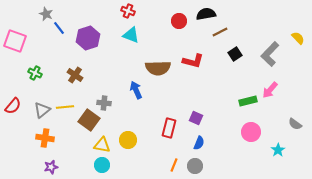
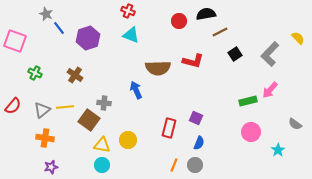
gray circle: moved 1 px up
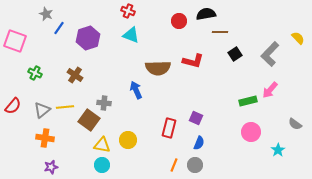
blue line: rotated 72 degrees clockwise
brown line: rotated 28 degrees clockwise
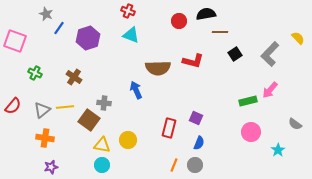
brown cross: moved 1 px left, 2 px down
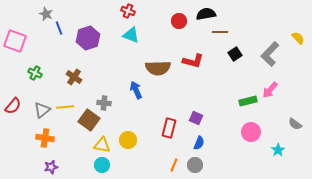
blue line: rotated 56 degrees counterclockwise
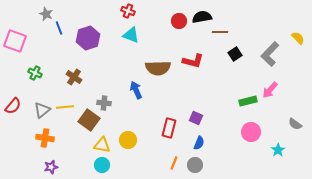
black semicircle: moved 4 px left, 3 px down
orange line: moved 2 px up
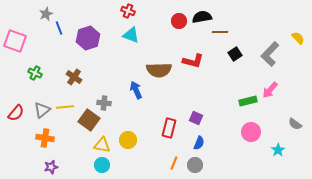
gray star: rotated 24 degrees clockwise
brown semicircle: moved 1 px right, 2 px down
red semicircle: moved 3 px right, 7 px down
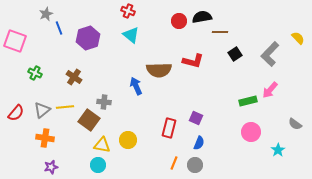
cyan triangle: rotated 18 degrees clockwise
blue arrow: moved 4 px up
gray cross: moved 1 px up
cyan circle: moved 4 px left
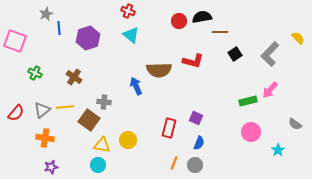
blue line: rotated 16 degrees clockwise
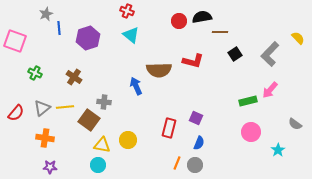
red cross: moved 1 px left
gray triangle: moved 2 px up
orange line: moved 3 px right
purple star: moved 1 px left; rotated 16 degrees clockwise
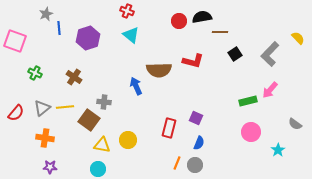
cyan circle: moved 4 px down
